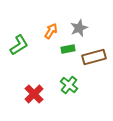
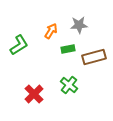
gray star: moved 3 px up; rotated 18 degrees clockwise
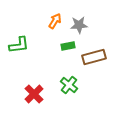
orange arrow: moved 4 px right, 10 px up
green L-shape: rotated 25 degrees clockwise
green rectangle: moved 3 px up
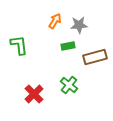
green L-shape: rotated 90 degrees counterclockwise
brown rectangle: moved 1 px right
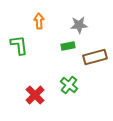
orange arrow: moved 16 px left; rotated 35 degrees counterclockwise
red cross: moved 1 px right, 1 px down
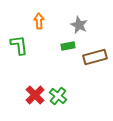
gray star: rotated 30 degrees clockwise
green cross: moved 11 px left, 11 px down
